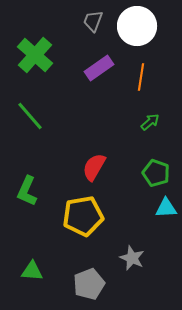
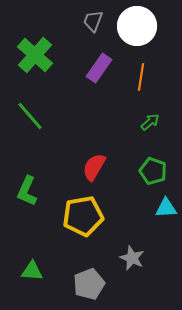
purple rectangle: rotated 20 degrees counterclockwise
green pentagon: moved 3 px left, 2 px up
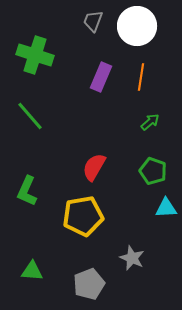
green cross: rotated 24 degrees counterclockwise
purple rectangle: moved 2 px right, 9 px down; rotated 12 degrees counterclockwise
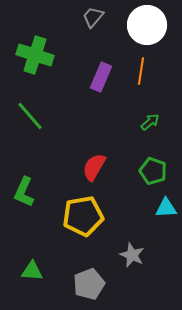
gray trapezoid: moved 4 px up; rotated 20 degrees clockwise
white circle: moved 10 px right, 1 px up
orange line: moved 6 px up
green L-shape: moved 3 px left, 1 px down
gray star: moved 3 px up
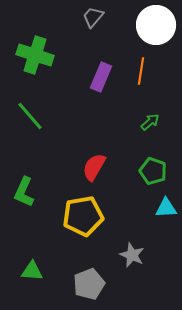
white circle: moved 9 px right
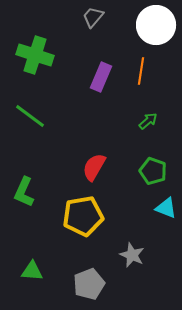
green line: rotated 12 degrees counterclockwise
green arrow: moved 2 px left, 1 px up
cyan triangle: rotated 25 degrees clockwise
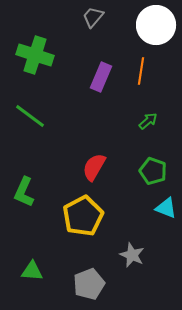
yellow pentagon: rotated 18 degrees counterclockwise
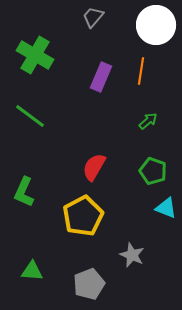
green cross: rotated 12 degrees clockwise
